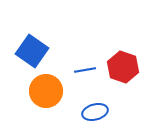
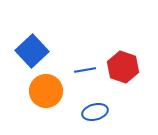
blue square: rotated 12 degrees clockwise
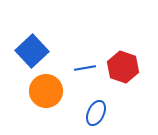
blue line: moved 2 px up
blue ellipse: moved 1 px right, 1 px down; rotated 50 degrees counterclockwise
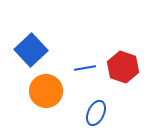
blue square: moved 1 px left, 1 px up
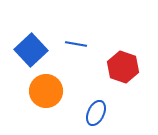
blue line: moved 9 px left, 24 px up; rotated 20 degrees clockwise
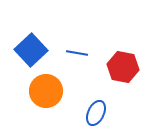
blue line: moved 1 px right, 9 px down
red hexagon: rotated 8 degrees counterclockwise
